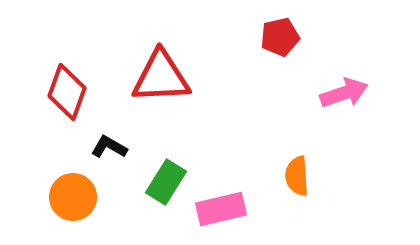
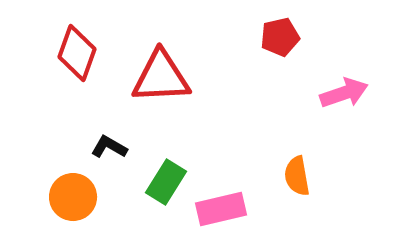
red diamond: moved 10 px right, 39 px up
orange semicircle: rotated 6 degrees counterclockwise
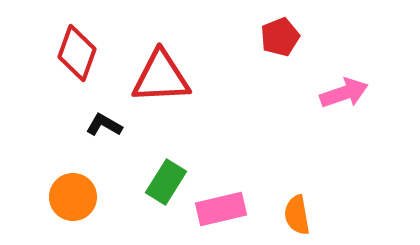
red pentagon: rotated 9 degrees counterclockwise
black L-shape: moved 5 px left, 22 px up
orange semicircle: moved 39 px down
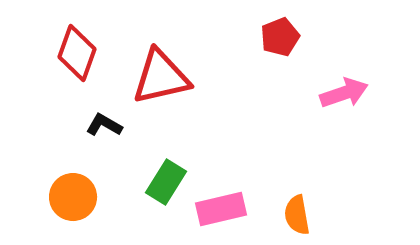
red triangle: rotated 10 degrees counterclockwise
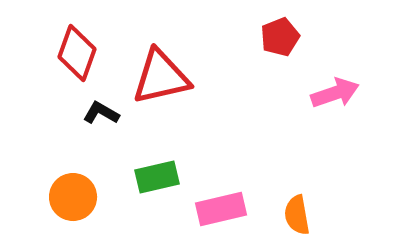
pink arrow: moved 9 px left
black L-shape: moved 3 px left, 12 px up
green rectangle: moved 9 px left, 5 px up; rotated 45 degrees clockwise
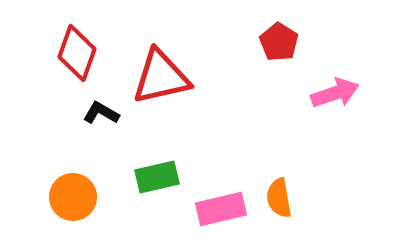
red pentagon: moved 1 px left, 5 px down; rotated 18 degrees counterclockwise
orange semicircle: moved 18 px left, 17 px up
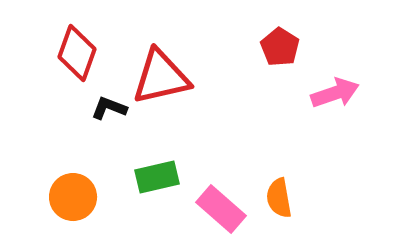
red pentagon: moved 1 px right, 5 px down
black L-shape: moved 8 px right, 5 px up; rotated 9 degrees counterclockwise
pink rectangle: rotated 54 degrees clockwise
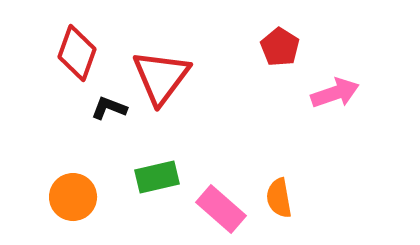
red triangle: rotated 40 degrees counterclockwise
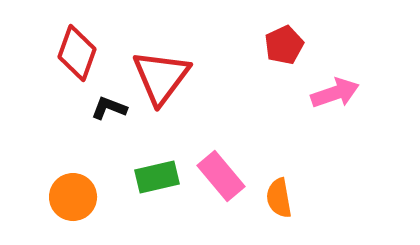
red pentagon: moved 4 px right, 2 px up; rotated 15 degrees clockwise
pink rectangle: moved 33 px up; rotated 9 degrees clockwise
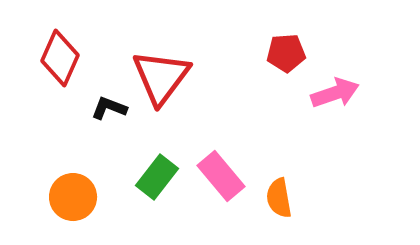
red pentagon: moved 2 px right, 8 px down; rotated 21 degrees clockwise
red diamond: moved 17 px left, 5 px down; rotated 4 degrees clockwise
green rectangle: rotated 39 degrees counterclockwise
